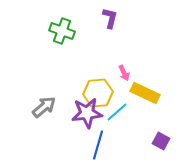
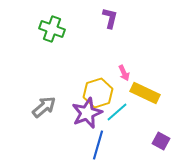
green cross: moved 10 px left, 2 px up
yellow hexagon: rotated 12 degrees counterclockwise
purple star: rotated 16 degrees counterclockwise
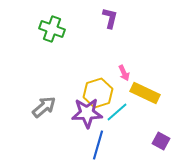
purple star: rotated 20 degrees clockwise
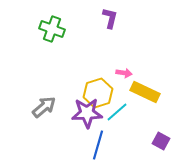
pink arrow: rotated 56 degrees counterclockwise
yellow rectangle: moved 1 px up
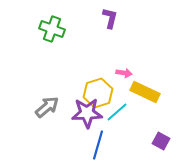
gray arrow: moved 3 px right
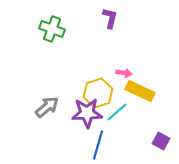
yellow rectangle: moved 5 px left, 1 px up
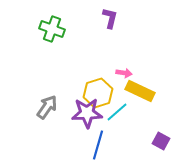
gray arrow: rotated 15 degrees counterclockwise
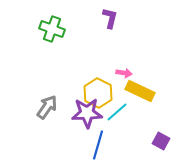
yellow hexagon: rotated 16 degrees counterclockwise
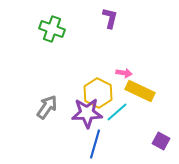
blue line: moved 3 px left, 1 px up
